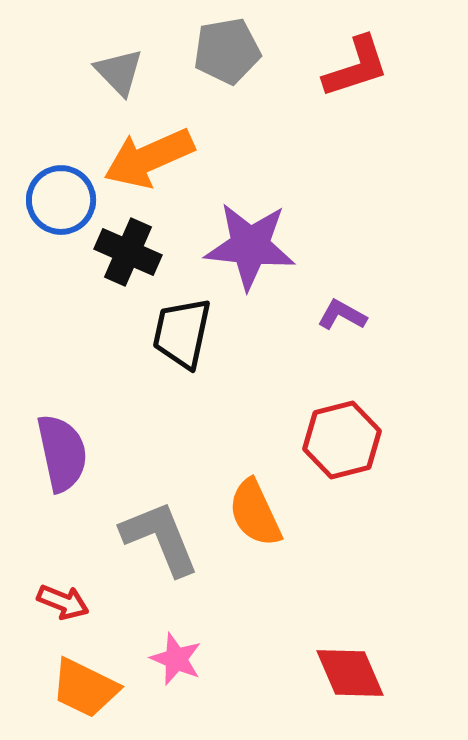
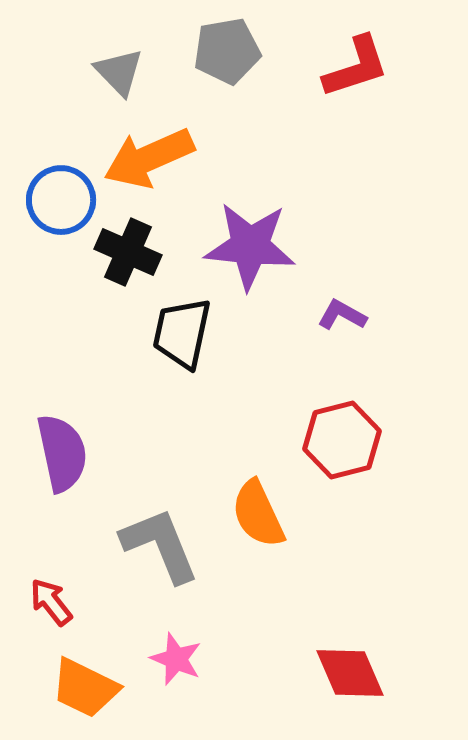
orange semicircle: moved 3 px right, 1 px down
gray L-shape: moved 7 px down
red arrow: moved 12 px left; rotated 150 degrees counterclockwise
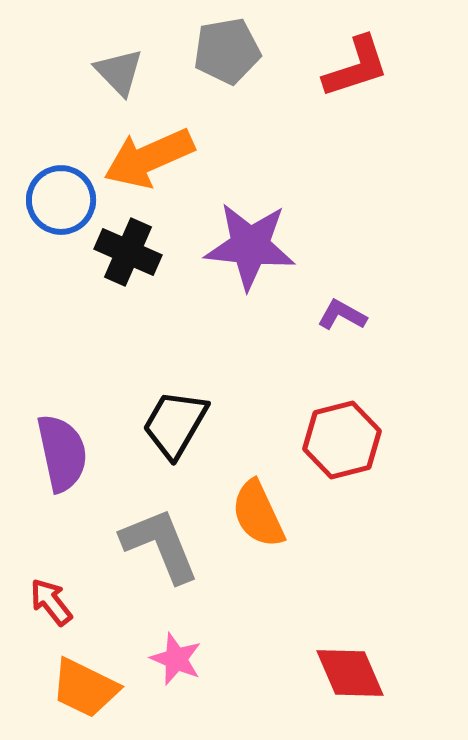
black trapezoid: moved 7 px left, 91 px down; rotated 18 degrees clockwise
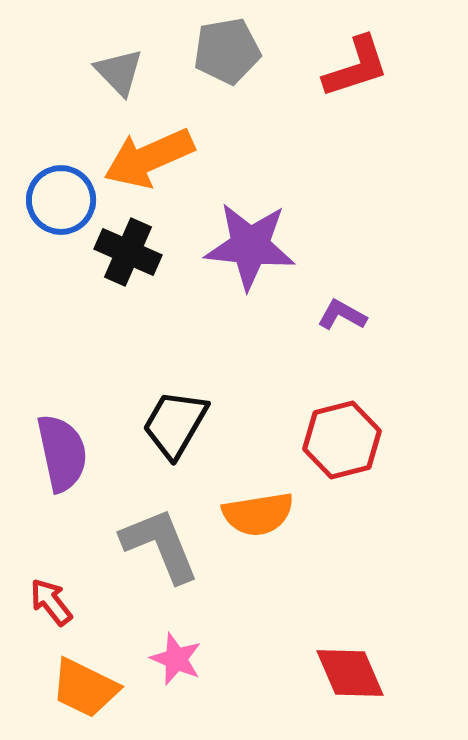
orange semicircle: rotated 74 degrees counterclockwise
